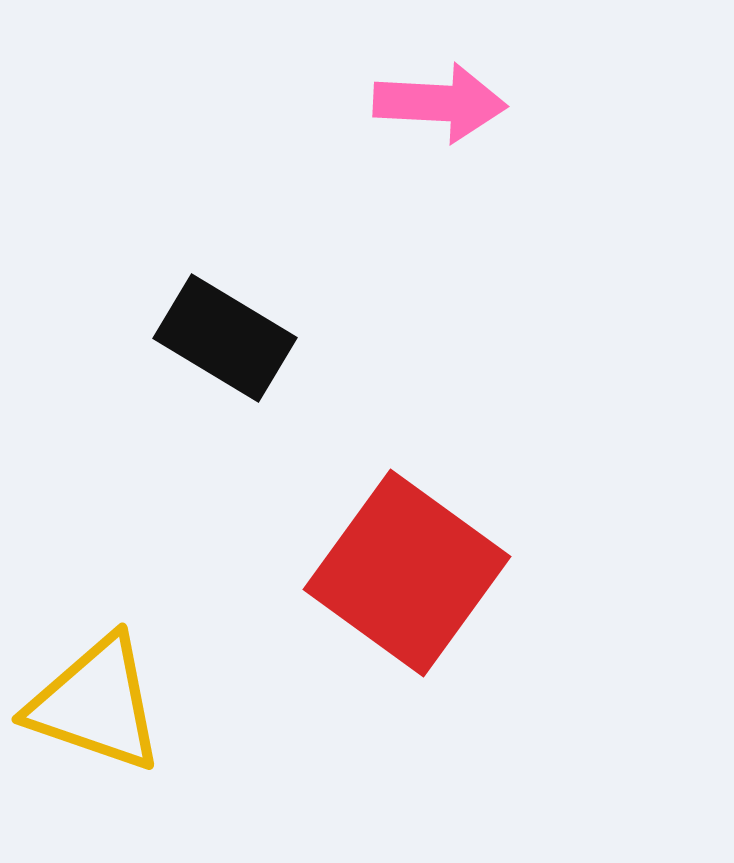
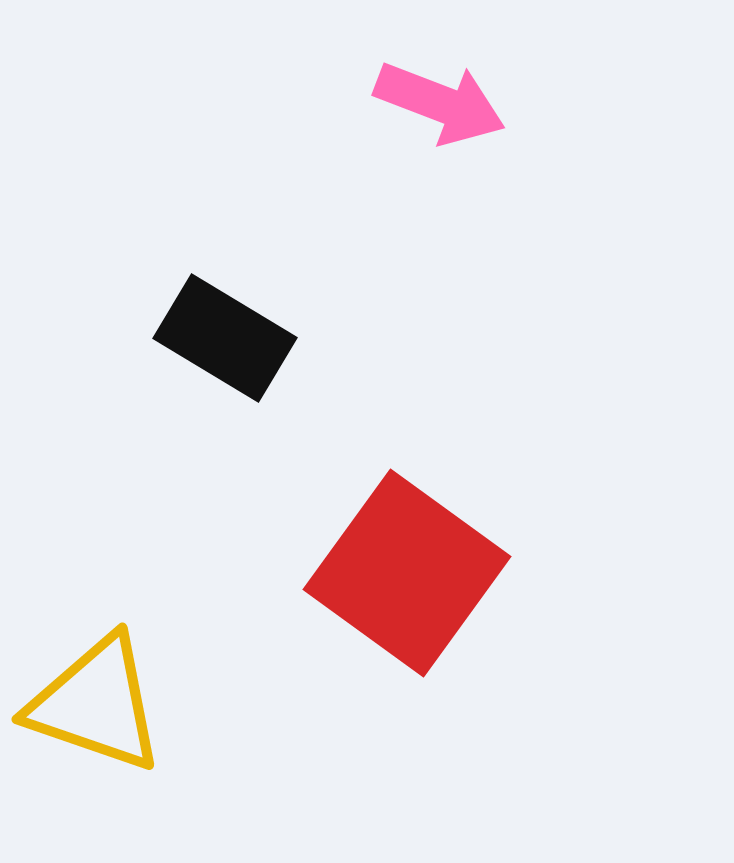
pink arrow: rotated 18 degrees clockwise
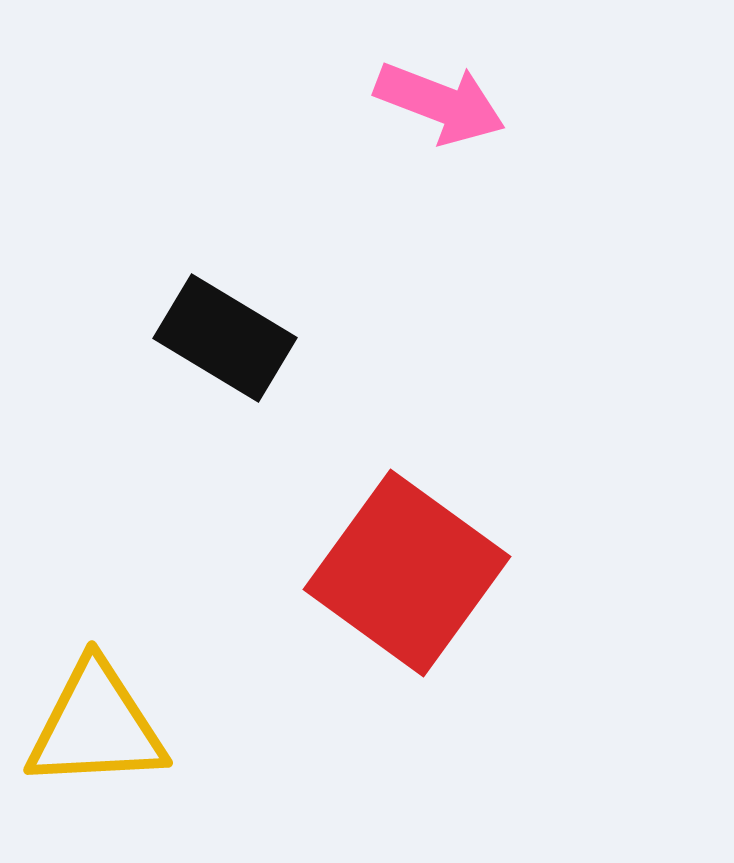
yellow triangle: moved 22 px down; rotated 22 degrees counterclockwise
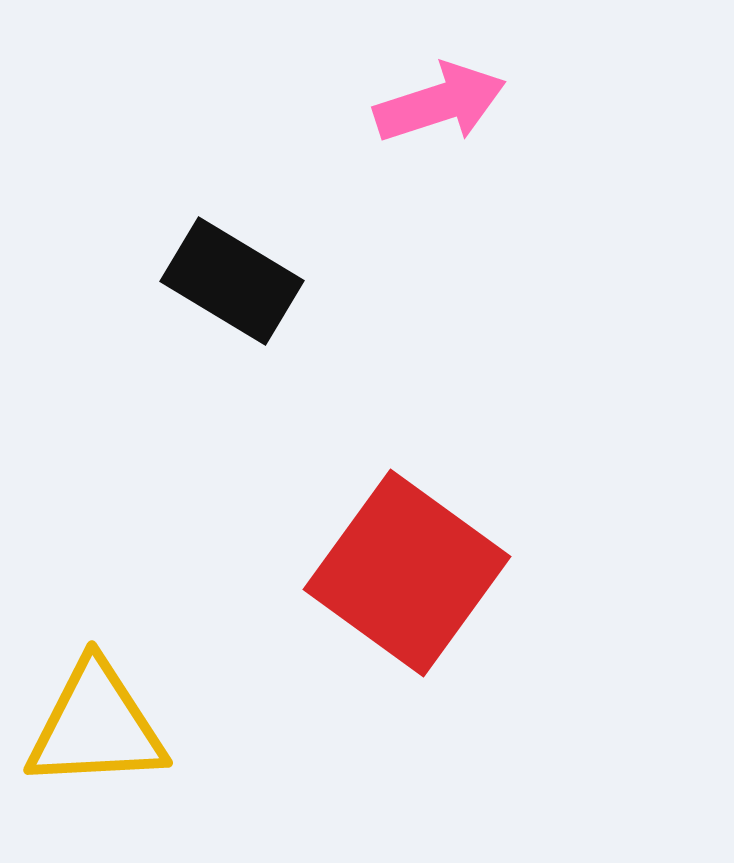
pink arrow: rotated 39 degrees counterclockwise
black rectangle: moved 7 px right, 57 px up
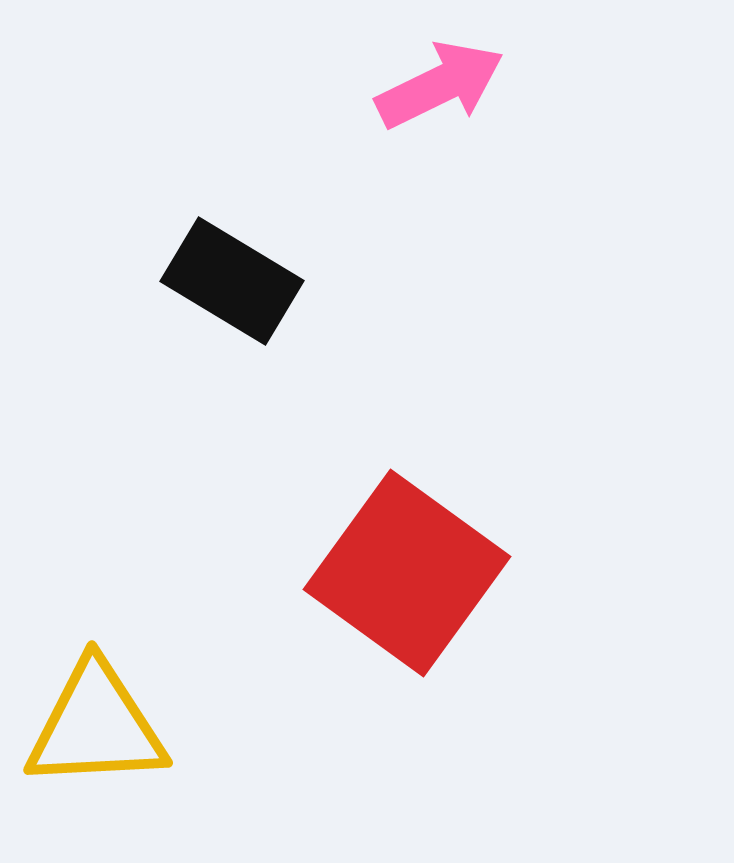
pink arrow: moved 18 px up; rotated 8 degrees counterclockwise
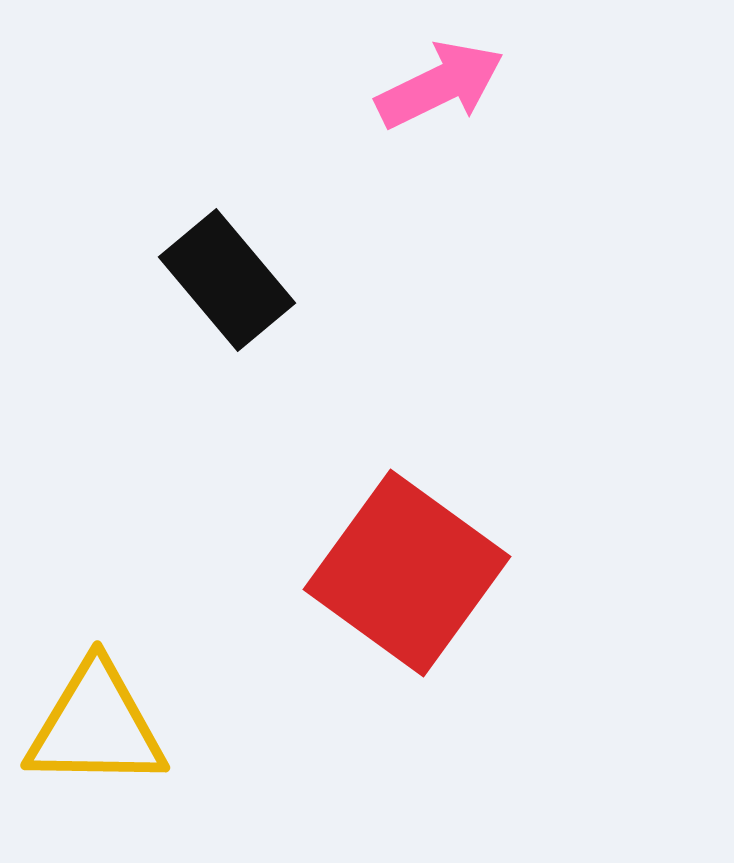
black rectangle: moved 5 px left, 1 px up; rotated 19 degrees clockwise
yellow triangle: rotated 4 degrees clockwise
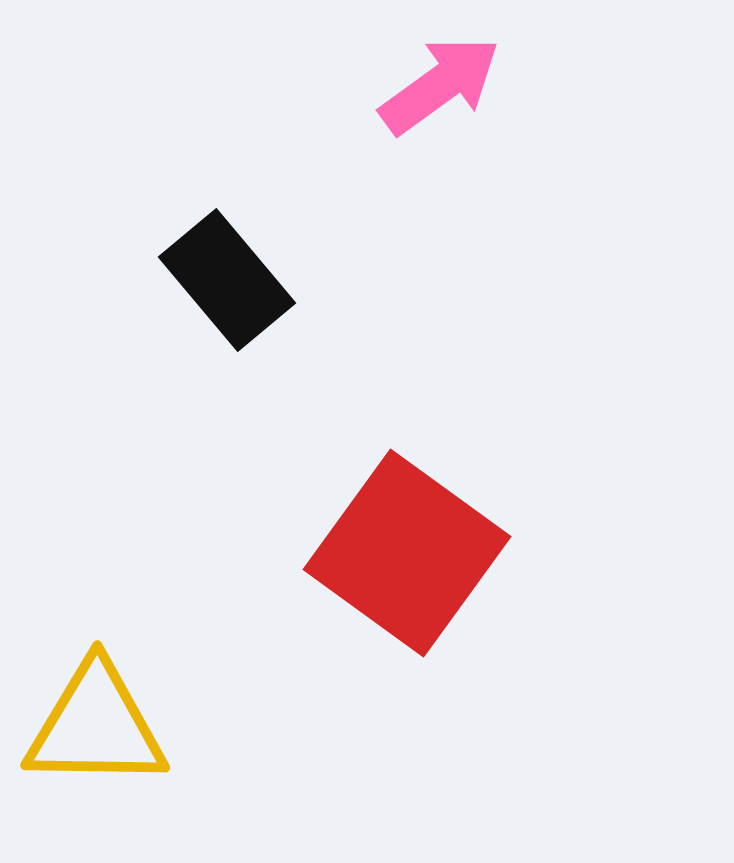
pink arrow: rotated 10 degrees counterclockwise
red square: moved 20 px up
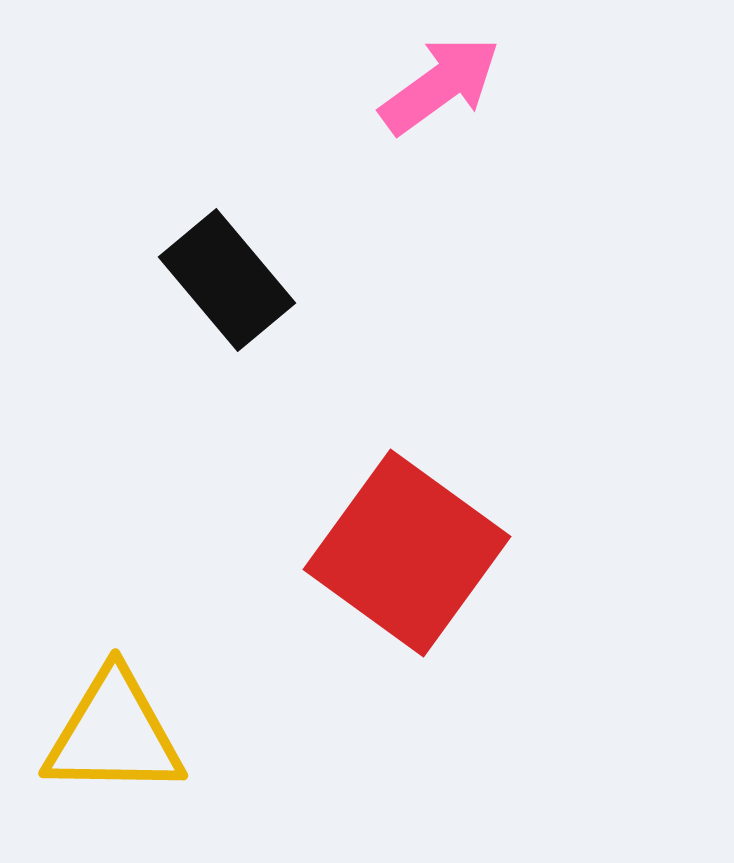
yellow triangle: moved 18 px right, 8 px down
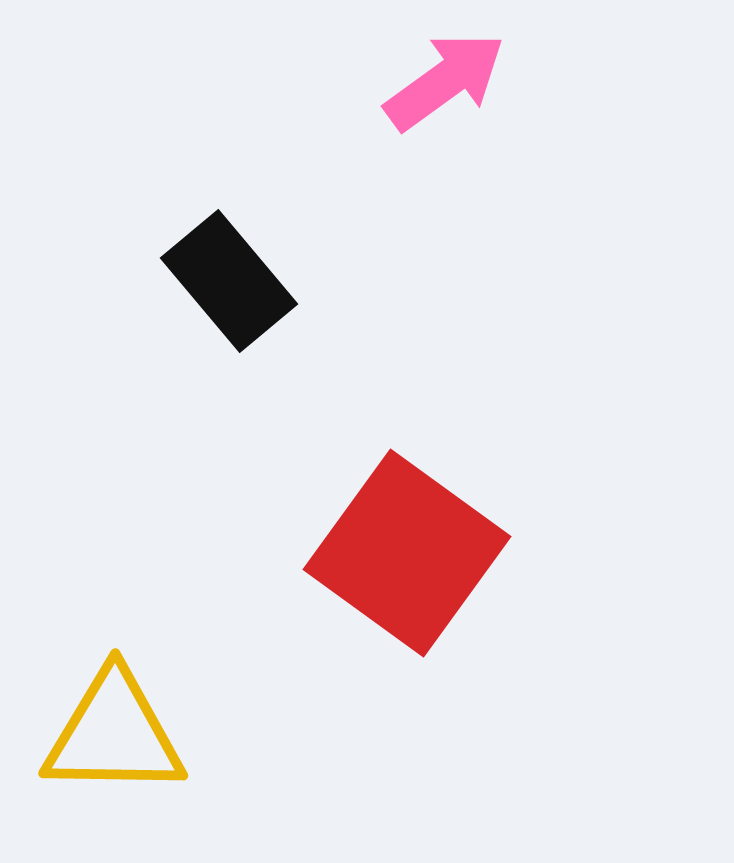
pink arrow: moved 5 px right, 4 px up
black rectangle: moved 2 px right, 1 px down
